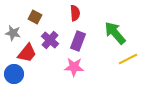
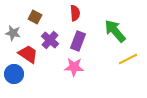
green arrow: moved 2 px up
red trapezoid: moved 1 px right, 1 px down; rotated 95 degrees counterclockwise
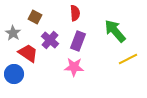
gray star: rotated 21 degrees clockwise
red trapezoid: moved 1 px up
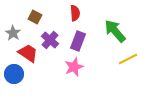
pink star: rotated 24 degrees counterclockwise
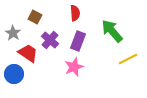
green arrow: moved 3 px left
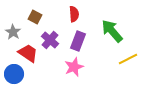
red semicircle: moved 1 px left, 1 px down
gray star: moved 1 px up
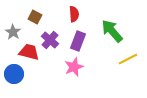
red trapezoid: moved 1 px right, 1 px up; rotated 20 degrees counterclockwise
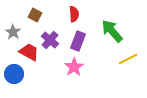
brown square: moved 2 px up
red trapezoid: rotated 15 degrees clockwise
pink star: rotated 12 degrees counterclockwise
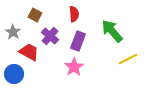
purple cross: moved 4 px up
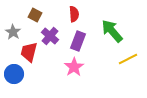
red trapezoid: rotated 105 degrees counterclockwise
